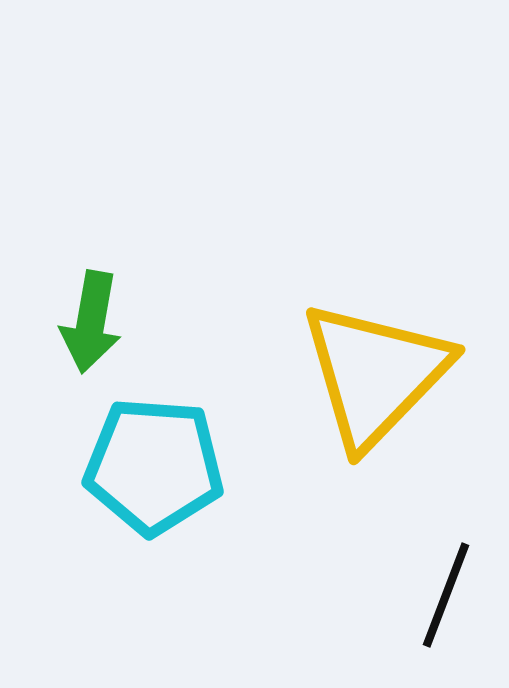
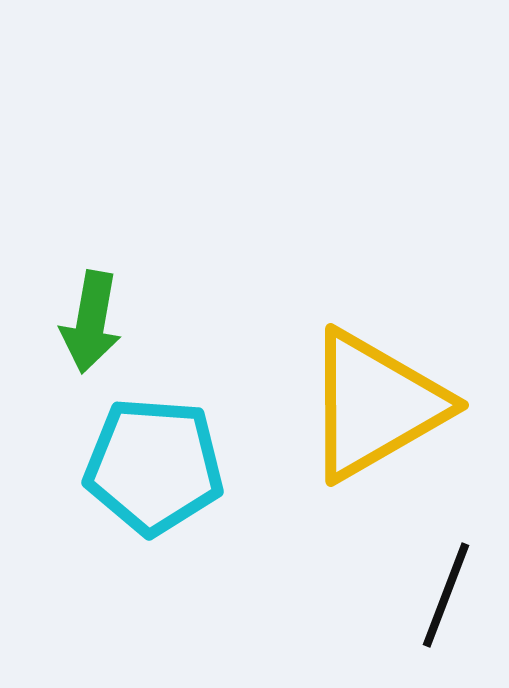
yellow triangle: moved 31 px down; rotated 16 degrees clockwise
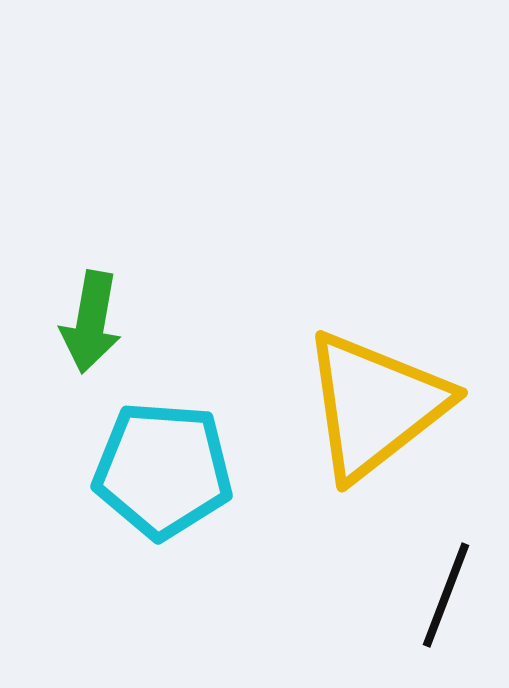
yellow triangle: rotated 8 degrees counterclockwise
cyan pentagon: moved 9 px right, 4 px down
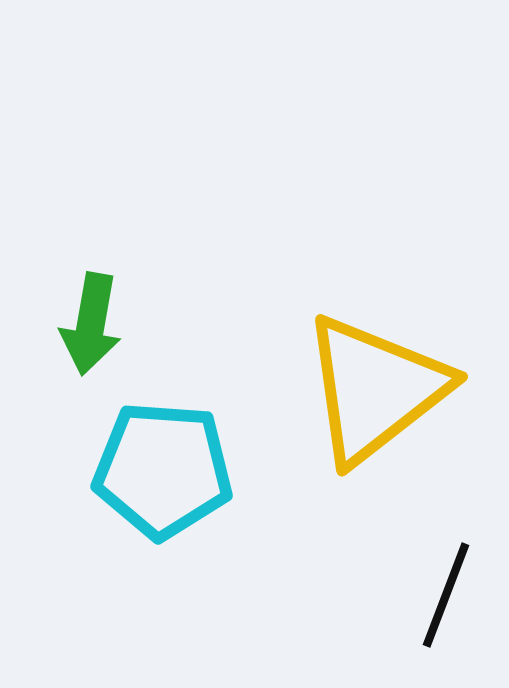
green arrow: moved 2 px down
yellow triangle: moved 16 px up
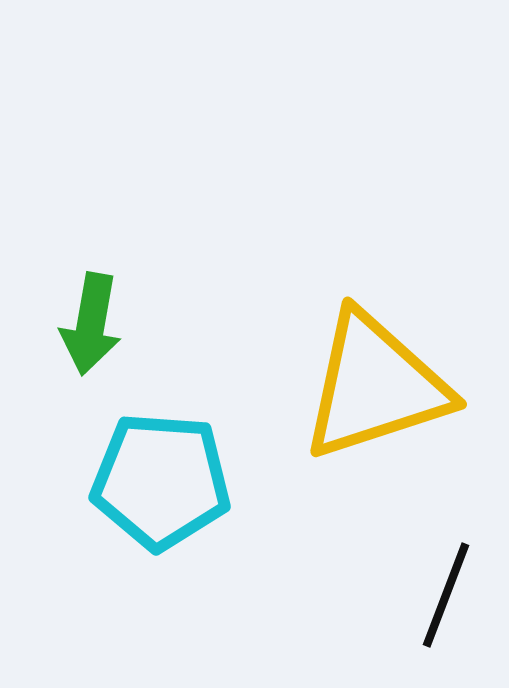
yellow triangle: moved 3 px up; rotated 20 degrees clockwise
cyan pentagon: moved 2 px left, 11 px down
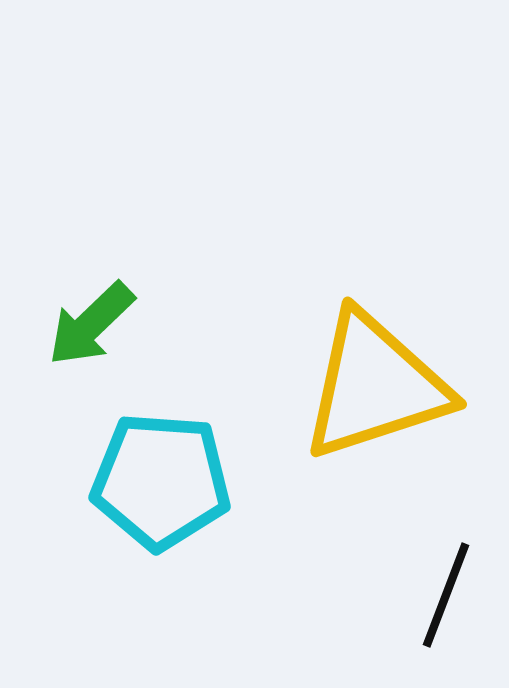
green arrow: rotated 36 degrees clockwise
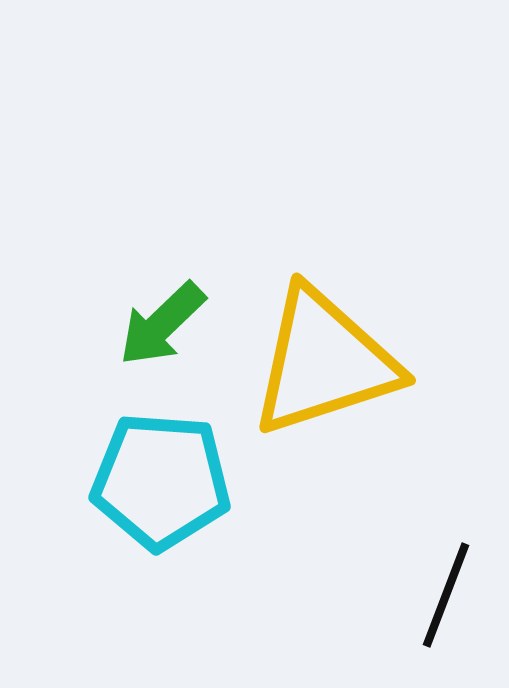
green arrow: moved 71 px right
yellow triangle: moved 51 px left, 24 px up
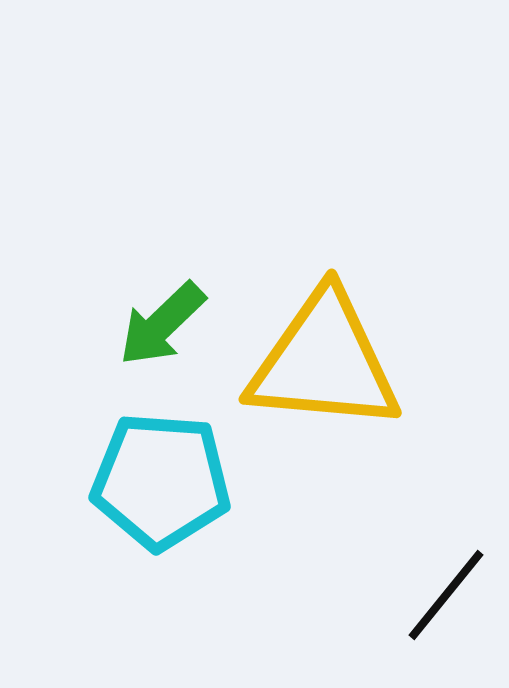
yellow triangle: rotated 23 degrees clockwise
black line: rotated 18 degrees clockwise
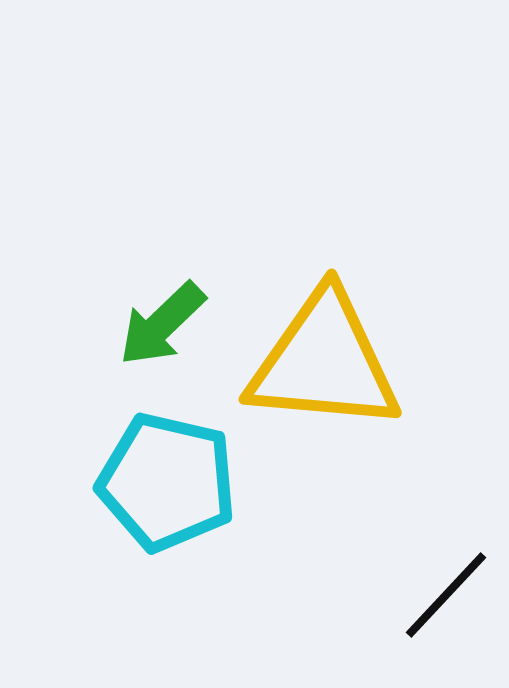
cyan pentagon: moved 6 px right, 1 px down; rotated 9 degrees clockwise
black line: rotated 4 degrees clockwise
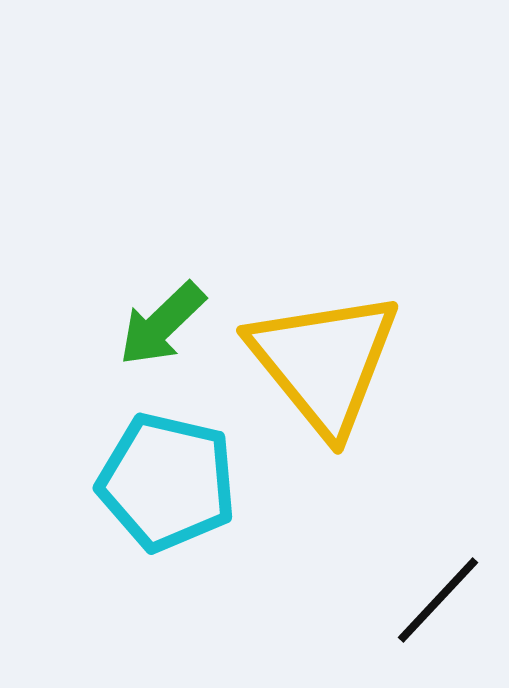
yellow triangle: rotated 46 degrees clockwise
black line: moved 8 px left, 5 px down
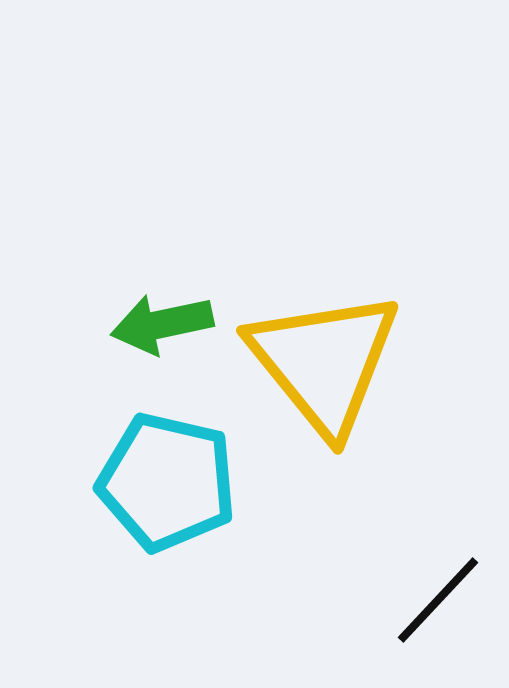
green arrow: rotated 32 degrees clockwise
